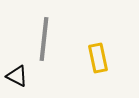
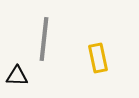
black triangle: rotated 25 degrees counterclockwise
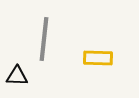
yellow rectangle: rotated 76 degrees counterclockwise
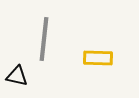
black triangle: rotated 10 degrees clockwise
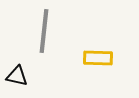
gray line: moved 8 px up
